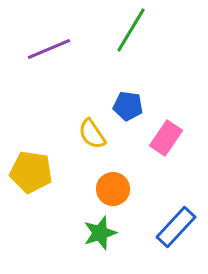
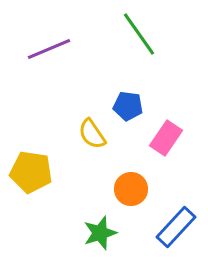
green line: moved 8 px right, 4 px down; rotated 66 degrees counterclockwise
orange circle: moved 18 px right
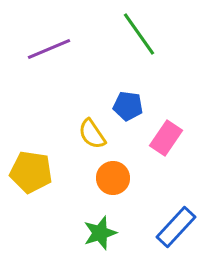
orange circle: moved 18 px left, 11 px up
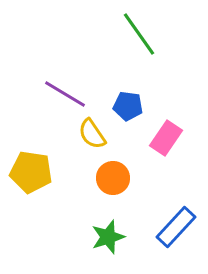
purple line: moved 16 px right, 45 px down; rotated 54 degrees clockwise
green star: moved 8 px right, 4 px down
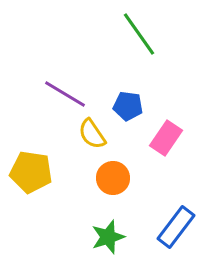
blue rectangle: rotated 6 degrees counterclockwise
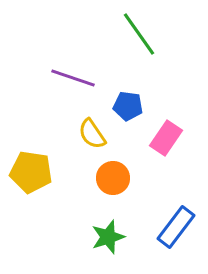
purple line: moved 8 px right, 16 px up; rotated 12 degrees counterclockwise
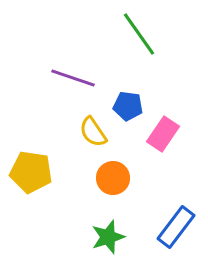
yellow semicircle: moved 1 px right, 2 px up
pink rectangle: moved 3 px left, 4 px up
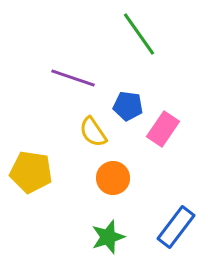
pink rectangle: moved 5 px up
